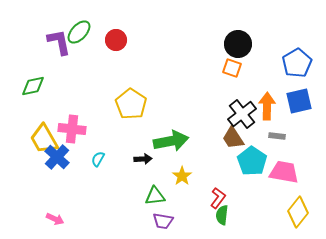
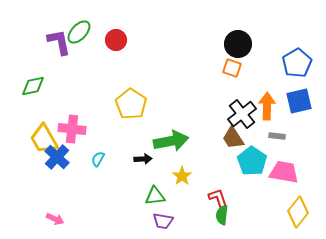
red L-shape: rotated 55 degrees counterclockwise
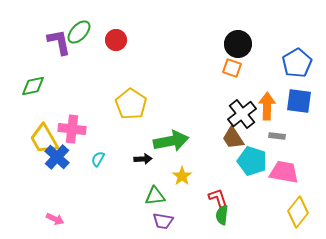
blue square: rotated 20 degrees clockwise
cyan pentagon: rotated 16 degrees counterclockwise
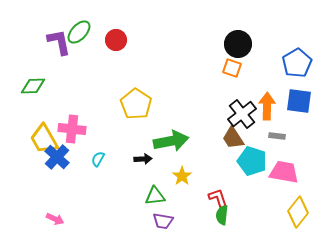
green diamond: rotated 10 degrees clockwise
yellow pentagon: moved 5 px right
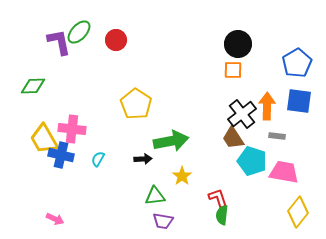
orange square: moved 1 px right, 2 px down; rotated 18 degrees counterclockwise
blue cross: moved 4 px right, 2 px up; rotated 30 degrees counterclockwise
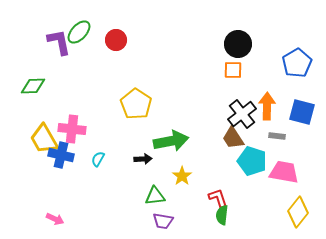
blue square: moved 3 px right, 11 px down; rotated 8 degrees clockwise
